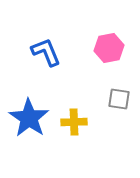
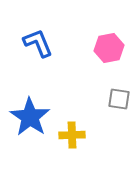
blue L-shape: moved 8 px left, 9 px up
blue star: moved 1 px right, 1 px up
yellow cross: moved 2 px left, 13 px down
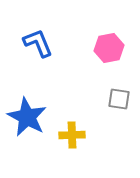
blue star: moved 3 px left; rotated 6 degrees counterclockwise
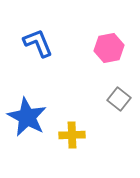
gray square: rotated 30 degrees clockwise
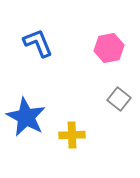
blue star: moved 1 px left
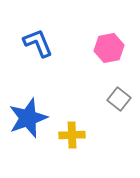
blue star: moved 2 px right, 1 px down; rotated 24 degrees clockwise
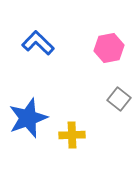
blue L-shape: rotated 24 degrees counterclockwise
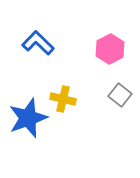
pink hexagon: moved 1 px right, 1 px down; rotated 16 degrees counterclockwise
gray square: moved 1 px right, 4 px up
yellow cross: moved 9 px left, 36 px up; rotated 15 degrees clockwise
